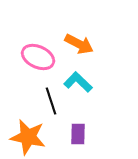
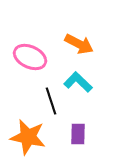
pink ellipse: moved 8 px left
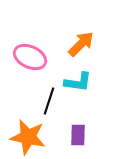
orange arrow: moved 2 px right; rotated 72 degrees counterclockwise
cyan L-shape: rotated 144 degrees clockwise
black line: moved 2 px left; rotated 36 degrees clockwise
purple rectangle: moved 1 px down
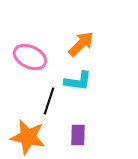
cyan L-shape: moved 1 px up
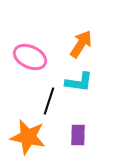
orange arrow: rotated 12 degrees counterclockwise
cyan L-shape: moved 1 px right, 1 px down
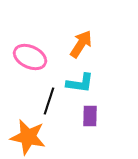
cyan L-shape: moved 1 px right, 1 px down
purple rectangle: moved 12 px right, 19 px up
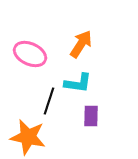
pink ellipse: moved 3 px up
cyan L-shape: moved 2 px left
purple rectangle: moved 1 px right
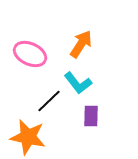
cyan L-shape: rotated 44 degrees clockwise
black line: rotated 28 degrees clockwise
